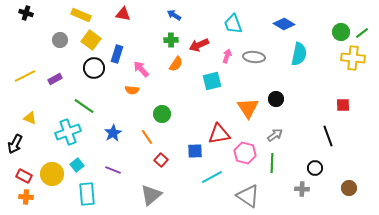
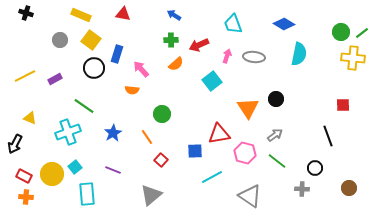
orange semicircle at (176, 64): rotated 14 degrees clockwise
cyan square at (212, 81): rotated 24 degrees counterclockwise
green line at (272, 163): moved 5 px right, 2 px up; rotated 54 degrees counterclockwise
cyan square at (77, 165): moved 2 px left, 2 px down
gray triangle at (248, 196): moved 2 px right
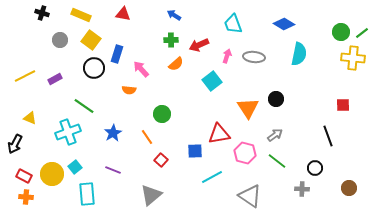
black cross at (26, 13): moved 16 px right
orange semicircle at (132, 90): moved 3 px left
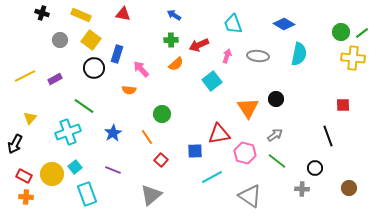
gray ellipse at (254, 57): moved 4 px right, 1 px up
yellow triangle at (30, 118): rotated 48 degrees clockwise
cyan rectangle at (87, 194): rotated 15 degrees counterclockwise
